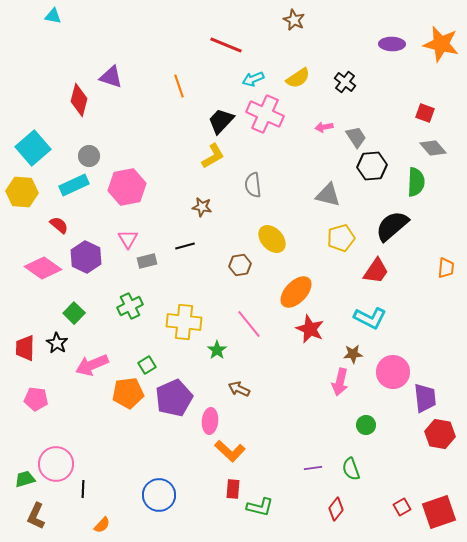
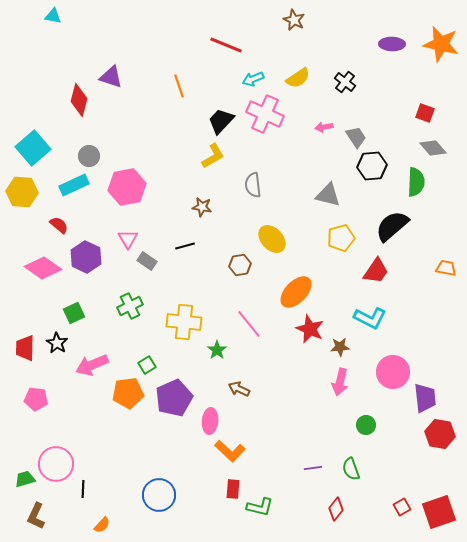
gray rectangle at (147, 261): rotated 48 degrees clockwise
orange trapezoid at (446, 268): rotated 85 degrees counterclockwise
green square at (74, 313): rotated 20 degrees clockwise
brown star at (353, 354): moved 13 px left, 7 px up
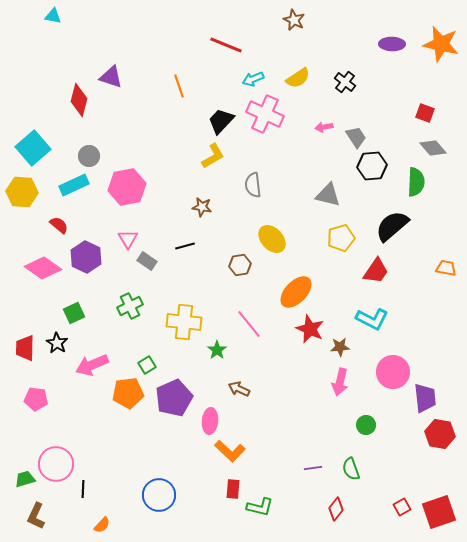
cyan L-shape at (370, 318): moved 2 px right, 1 px down
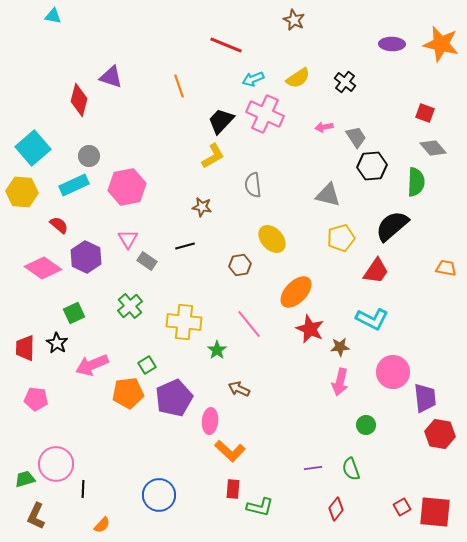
green cross at (130, 306): rotated 15 degrees counterclockwise
red square at (439, 512): moved 4 px left; rotated 24 degrees clockwise
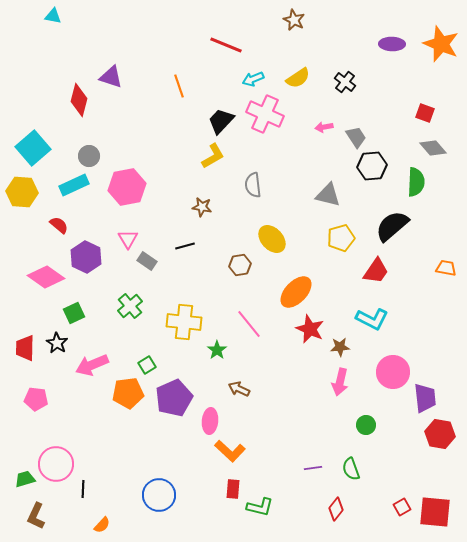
orange star at (441, 44): rotated 9 degrees clockwise
pink diamond at (43, 268): moved 3 px right, 9 px down
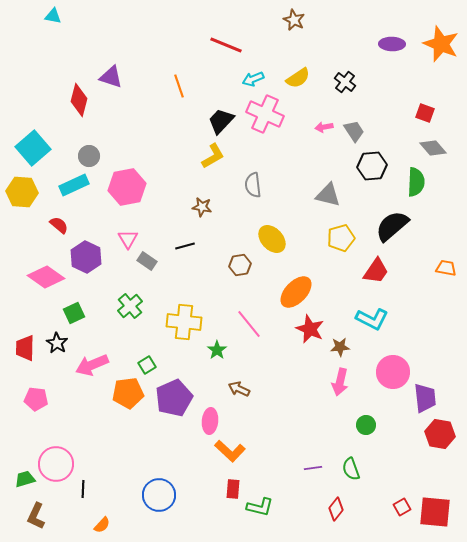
gray trapezoid at (356, 137): moved 2 px left, 6 px up
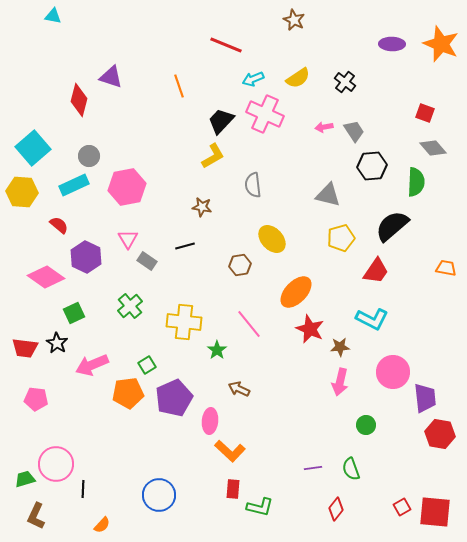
red trapezoid at (25, 348): rotated 84 degrees counterclockwise
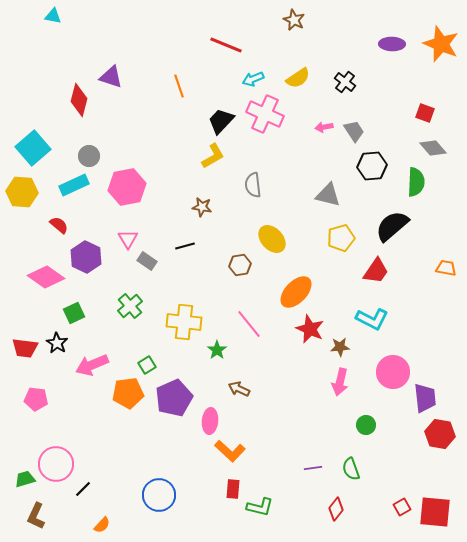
black line at (83, 489): rotated 42 degrees clockwise
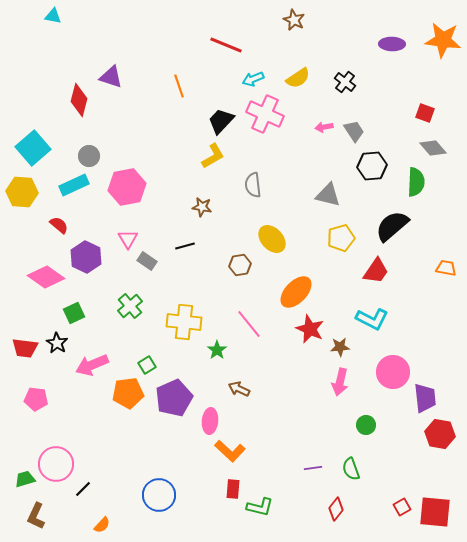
orange star at (441, 44): moved 2 px right, 4 px up; rotated 15 degrees counterclockwise
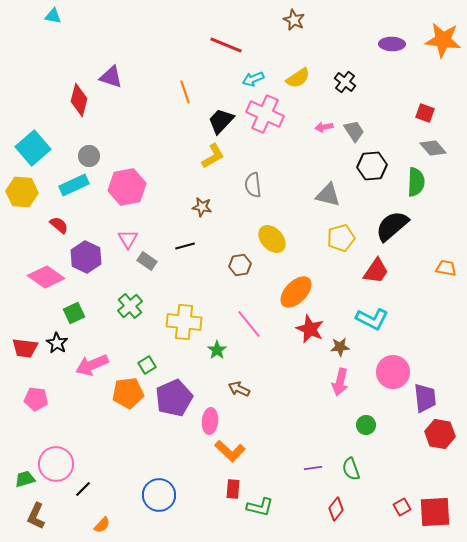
orange line at (179, 86): moved 6 px right, 6 px down
red square at (435, 512): rotated 8 degrees counterclockwise
